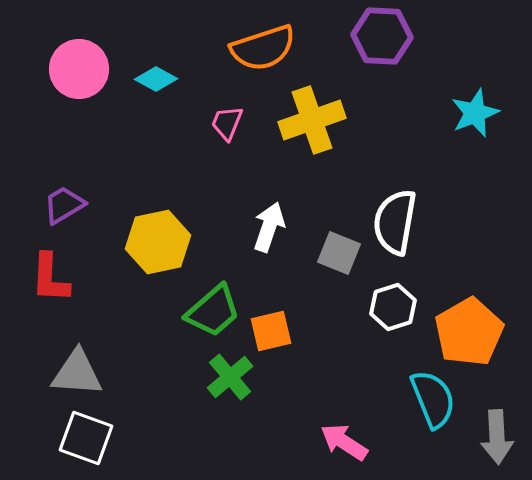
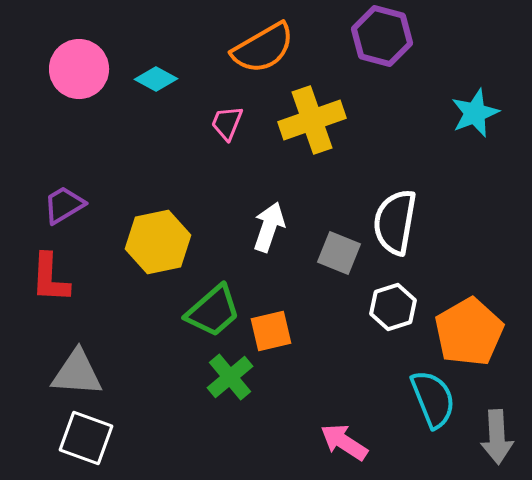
purple hexagon: rotated 12 degrees clockwise
orange semicircle: rotated 12 degrees counterclockwise
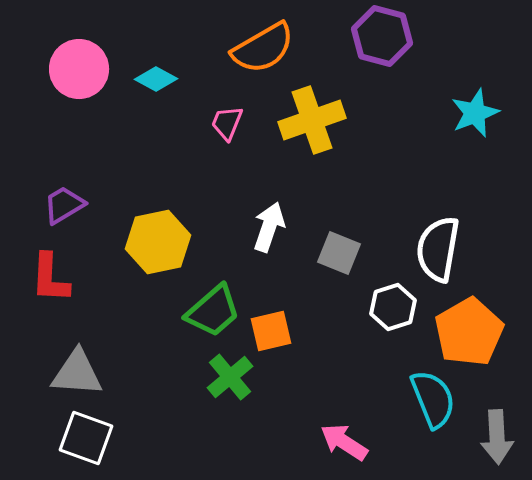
white semicircle: moved 43 px right, 27 px down
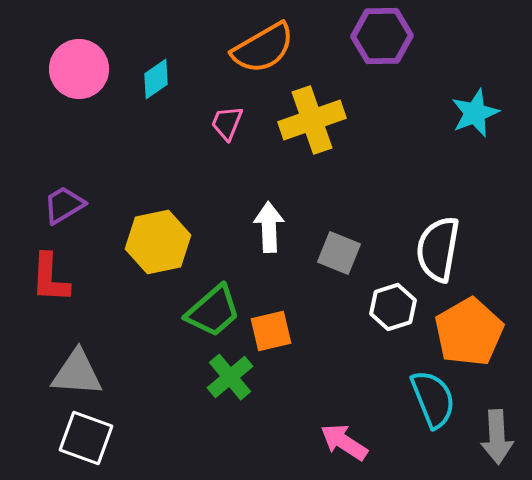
purple hexagon: rotated 16 degrees counterclockwise
cyan diamond: rotated 63 degrees counterclockwise
white arrow: rotated 21 degrees counterclockwise
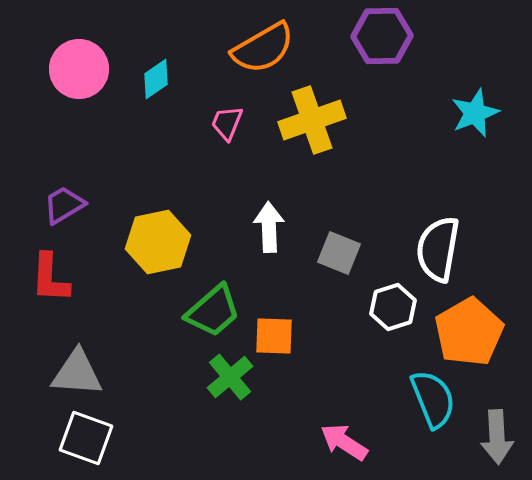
orange square: moved 3 px right, 5 px down; rotated 15 degrees clockwise
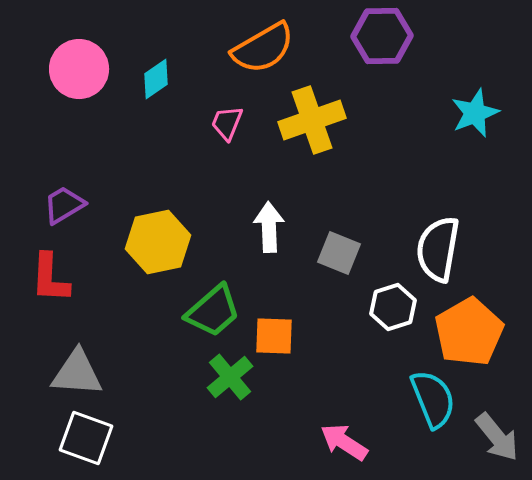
gray arrow: rotated 36 degrees counterclockwise
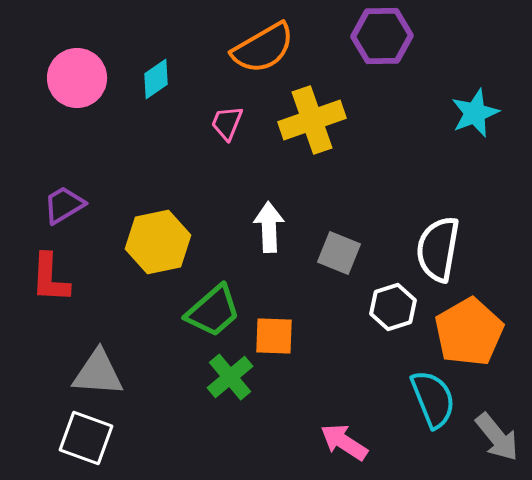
pink circle: moved 2 px left, 9 px down
gray triangle: moved 21 px right
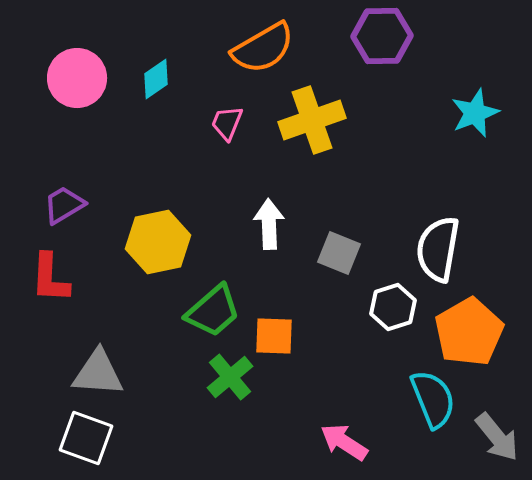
white arrow: moved 3 px up
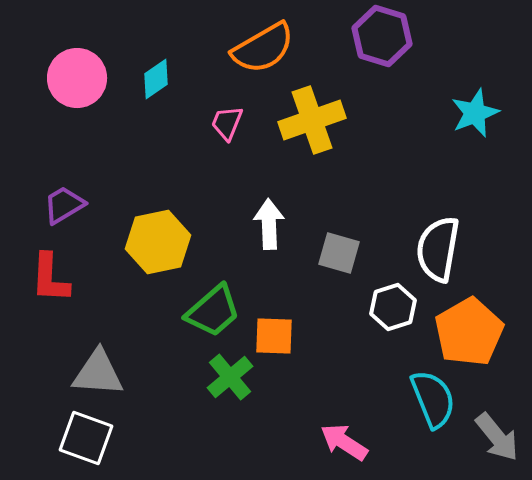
purple hexagon: rotated 18 degrees clockwise
gray square: rotated 6 degrees counterclockwise
